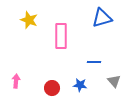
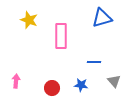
blue star: moved 1 px right
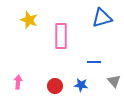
pink arrow: moved 2 px right, 1 px down
red circle: moved 3 px right, 2 px up
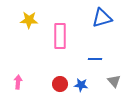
yellow star: rotated 18 degrees counterclockwise
pink rectangle: moved 1 px left
blue line: moved 1 px right, 3 px up
red circle: moved 5 px right, 2 px up
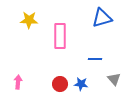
gray triangle: moved 2 px up
blue star: moved 1 px up
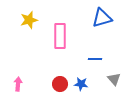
yellow star: rotated 18 degrees counterclockwise
pink arrow: moved 2 px down
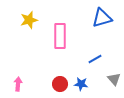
blue line: rotated 32 degrees counterclockwise
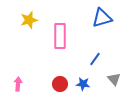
blue line: rotated 24 degrees counterclockwise
blue star: moved 2 px right
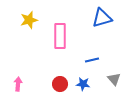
blue line: moved 3 px left, 1 px down; rotated 40 degrees clockwise
